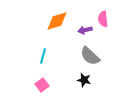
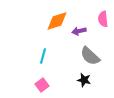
purple arrow: moved 6 px left, 1 px down
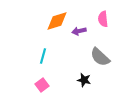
gray semicircle: moved 10 px right, 1 px down
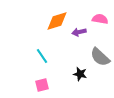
pink semicircle: moved 3 px left; rotated 105 degrees clockwise
purple arrow: moved 1 px down
cyan line: moved 1 px left; rotated 49 degrees counterclockwise
black star: moved 4 px left, 6 px up
pink square: rotated 24 degrees clockwise
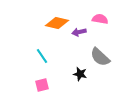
orange diamond: moved 2 px down; rotated 30 degrees clockwise
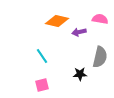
orange diamond: moved 2 px up
gray semicircle: rotated 120 degrees counterclockwise
black star: rotated 16 degrees counterclockwise
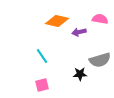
gray semicircle: moved 3 px down; rotated 60 degrees clockwise
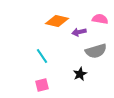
gray semicircle: moved 4 px left, 9 px up
black star: rotated 24 degrees counterclockwise
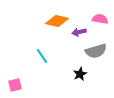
pink square: moved 27 px left
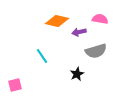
black star: moved 3 px left
